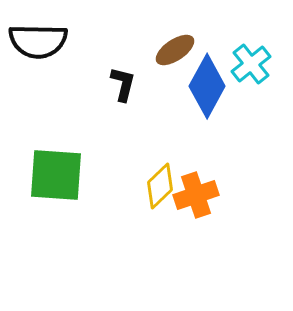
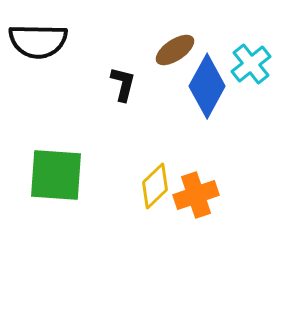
yellow diamond: moved 5 px left
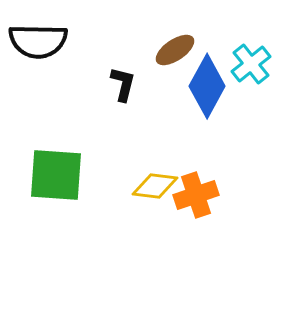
yellow diamond: rotated 51 degrees clockwise
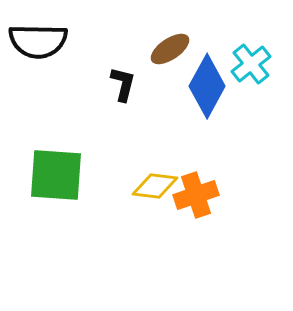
brown ellipse: moved 5 px left, 1 px up
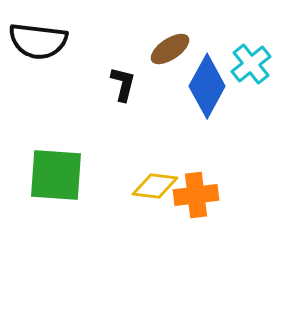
black semicircle: rotated 6 degrees clockwise
orange cross: rotated 12 degrees clockwise
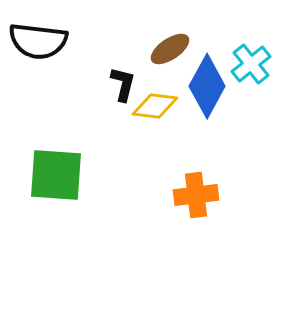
yellow diamond: moved 80 px up
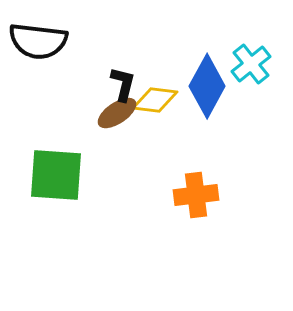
brown ellipse: moved 53 px left, 64 px down
yellow diamond: moved 6 px up
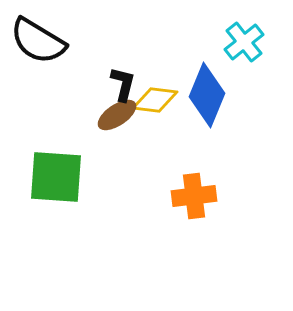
black semicircle: rotated 24 degrees clockwise
cyan cross: moved 7 px left, 22 px up
blue diamond: moved 9 px down; rotated 6 degrees counterclockwise
brown ellipse: moved 2 px down
green square: moved 2 px down
orange cross: moved 2 px left, 1 px down
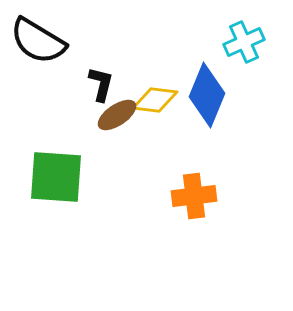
cyan cross: rotated 15 degrees clockwise
black L-shape: moved 22 px left
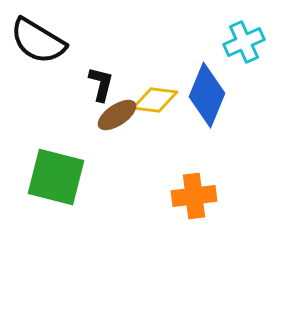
green square: rotated 10 degrees clockwise
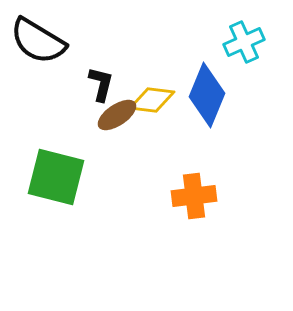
yellow diamond: moved 3 px left
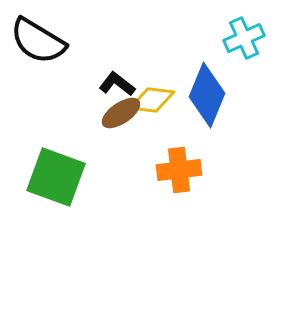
cyan cross: moved 4 px up
black L-shape: moved 16 px right; rotated 66 degrees counterclockwise
brown ellipse: moved 4 px right, 2 px up
green square: rotated 6 degrees clockwise
orange cross: moved 15 px left, 26 px up
